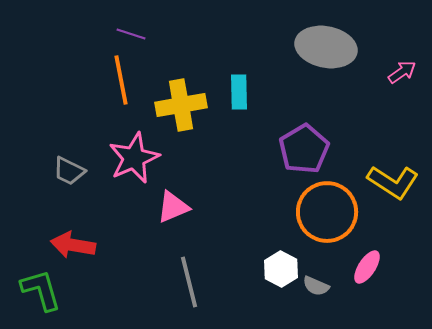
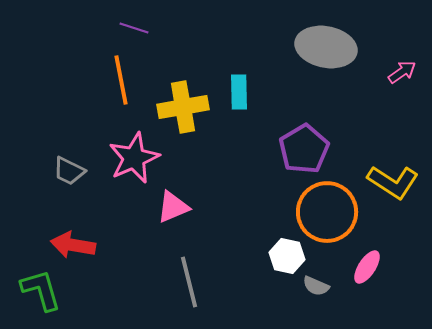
purple line: moved 3 px right, 6 px up
yellow cross: moved 2 px right, 2 px down
white hexagon: moved 6 px right, 13 px up; rotated 16 degrees counterclockwise
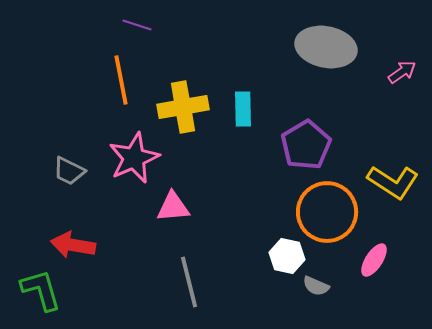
purple line: moved 3 px right, 3 px up
cyan rectangle: moved 4 px right, 17 px down
purple pentagon: moved 2 px right, 4 px up
pink triangle: rotated 18 degrees clockwise
pink ellipse: moved 7 px right, 7 px up
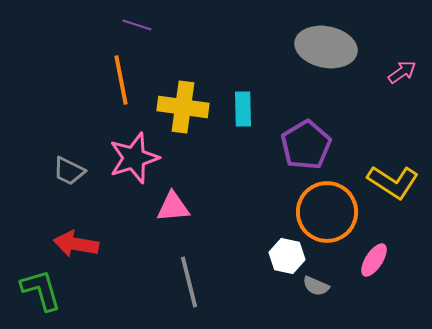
yellow cross: rotated 18 degrees clockwise
pink star: rotated 6 degrees clockwise
red arrow: moved 3 px right, 1 px up
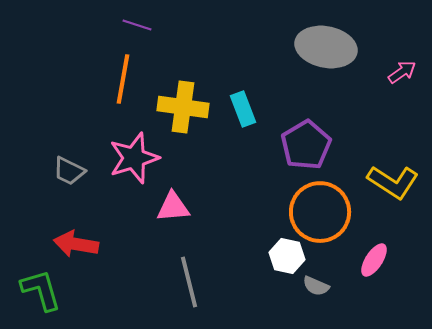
orange line: moved 2 px right, 1 px up; rotated 21 degrees clockwise
cyan rectangle: rotated 20 degrees counterclockwise
orange circle: moved 7 px left
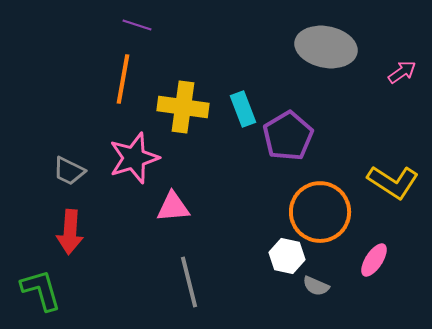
purple pentagon: moved 18 px left, 9 px up
red arrow: moved 6 px left, 12 px up; rotated 96 degrees counterclockwise
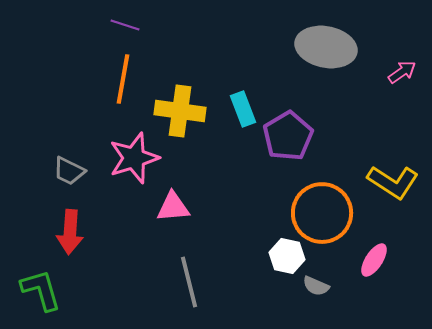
purple line: moved 12 px left
yellow cross: moved 3 px left, 4 px down
orange circle: moved 2 px right, 1 px down
